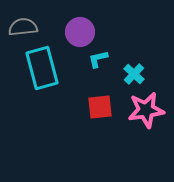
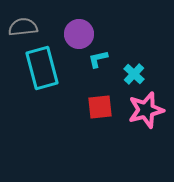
purple circle: moved 1 px left, 2 px down
pink star: rotated 6 degrees counterclockwise
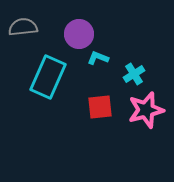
cyan L-shape: moved 1 px up; rotated 35 degrees clockwise
cyan rectangle: moved 6 px right, 9 px down; rotated 39 degrees clockwise
cyan cross: rotated 15 degrees clockwise
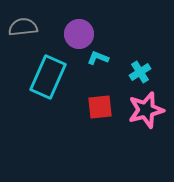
cyan cross: moved 6 px right, 2 px up
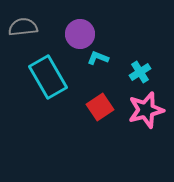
purple circle: moved 1 px right
cyan rectangle: rotated 54 degrees counterclockwise
red square: rotated 28 degrees counterclockwise
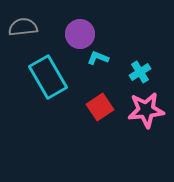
pink star: rotated 9 degrees clockwise
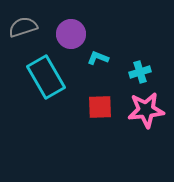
gray semicircle: rotated 12 degrees counterclockwise
purple circle: moved 9 px left
cyan cross: rotated 15 degrees clockwise
cyan rectangle: moved 2 px left
red square: rotated 32 degrees clockwise
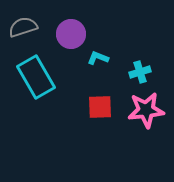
cyan rectangle: moved 10 px left
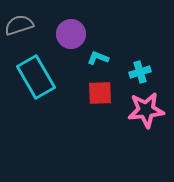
gray semicircle: moved 4 px left, 2 px up
red square: moved 14 px up
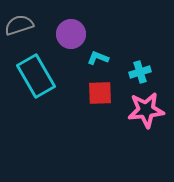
cyan rectangle: moved 1 px up
